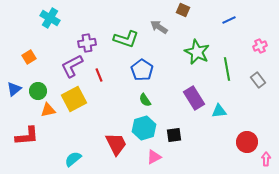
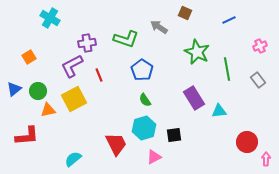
brown square: moved 2 px right, 3 px down
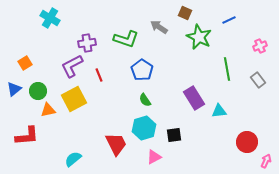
green star: moved 2 px right, 15 px up
orange square: moved 4 px left, 6 px down
pink arrow: moved 2 px down; rotated 24 degrees clockwise
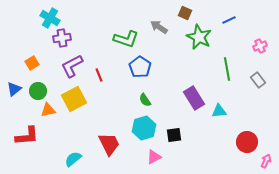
purple cross: moved 25 px left, 5 px up
orange square: moved 7 px right
blue pentagon: moved 2 px left, 3 px up
red trapezoid: moved 7 px left
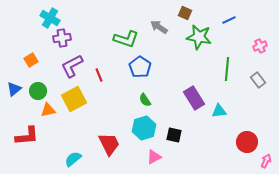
green star: rotated 15 degrees counterclockwise
orange square: moved 1 px left, 3 px up
green line: rotated 15 degrees clockwise
black square: rotated 21 degrees clockwise
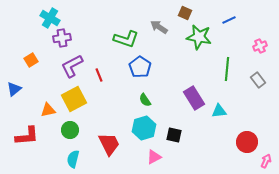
green circle: moved 32 px right, 39 px down
cyan semicircle: rotated 36 degrees counterclockwise
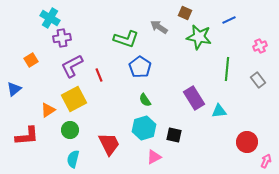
orange triangle: rotated 21 degrees counterclockwise
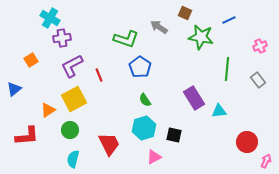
green star: moved 2 px right
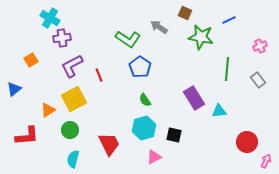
green L-shape: moved 2 px right; rotated 15 degrees clockwise
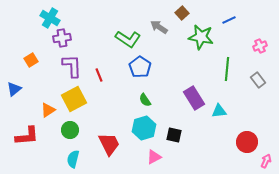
brown square: moved 3 px left; rotated 24 degrees clockwise
purple L-shape: rotated 115 degrees clockwise
